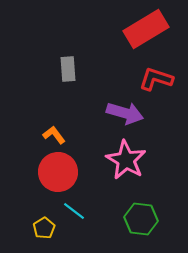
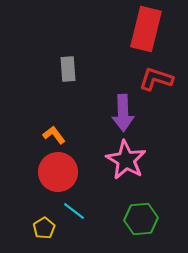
red rectangle: rotated 45 degrees counterclockwise
purple arrow: moved 2 px left; rotated 72 degrees clockwise
green hexagon: rotated 12 degrees counterclockwise
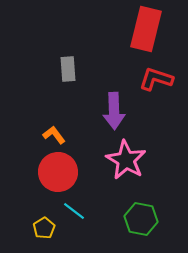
purple arrow: moved 9 px left, 2 px up
green hexagon: rotated 16 degrees clockwise
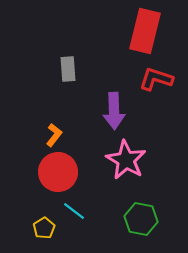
red rectangle: moved 1 px left, 2 px down
orange L-shape: rotated 75 degrees clockwise
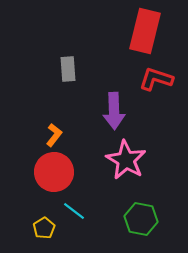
red circle: moved 4 px left
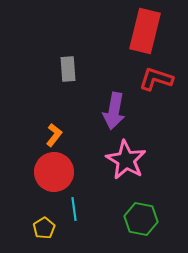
purple arrow: rotated 12 degrees clockwise
cyan line: moved 2 px up; rotated 45 degrees clockwise
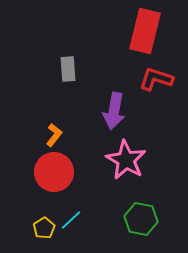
cyan line: moved 3 px left, 11 px down; rotated 55 degrees clockwise
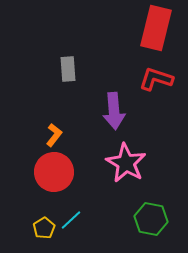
red rectangle: moved 11 px right, 3 px up
purple arrow: rotated 15 degrees counterclockwise
pink star: moved 3 px down
green hexagon: moved 10 px right
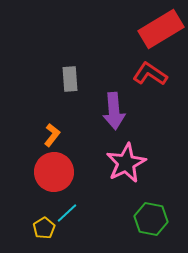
red rectangle: moved 5 px right, 1 px down; rotated 45 degrees clockwise
gray rectangle: moved 2 px right, 10 px down
red L-shape: moved 6 px left, 5 px up; rotated 16 degrees clockwise
orange L-shape: moved 2 px left
pink star: rotated 15 degrees clockwise
cyan line: moved 4 px left, 7 px up
